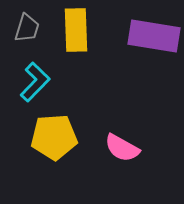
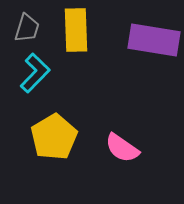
purple rectangle: moved 4 px down
cyan L-shape: moved 9 px up
yellow pentagon: rotated 27 degrees counterclockwise
pink semicircle: rotated 6 degrees clockwise
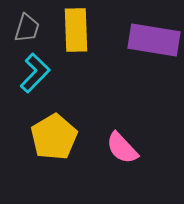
pink semicircle: rotated 12 degrees clockwise
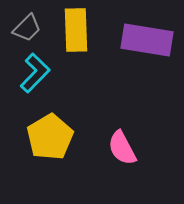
gray trapezoid: rotated 28 degrees clockwise
purple rectangle: moved 7 px left
yellow pentagon: moved 4 px left
pink semicircle: rotated 15 degrees clockwise
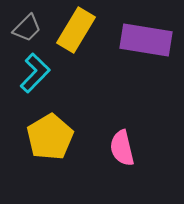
yellow rectangle: rotated 33 degrees clockwise
purple rectangle: moved 1 px left
pink semicircle: rotated 15 degrees clockwise
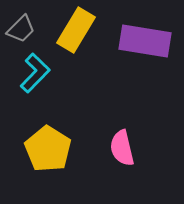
gray trapezoid: moved 6 px left, 1 px down
purple rectangle: moved 1 px left, 1 px down
yellow pentagon: moved 2 px left, 12 px down; rotated 9 degrees counterclockwise
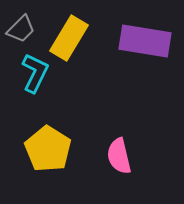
yellow rectangle: moved 7 px left, 8 px down
cyan L-shape: rotated 18 degrees counterclockwise
pink semicircle: moved 3 px left, 8 px down
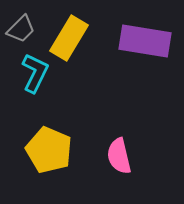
yellow pentagon: moved 1 px right, 1 px down; rotated 9 degrees counterclockwise
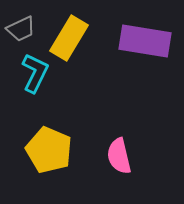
gray trapezoid: rotated 20 degrees clockwise
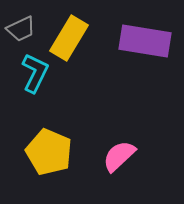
yellow pentagon: moved 2 px down
pink semicircle: rotated 60 degrees clockwise
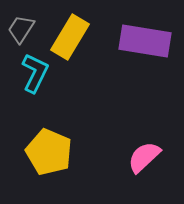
gray trapezoid: rotated 148 degrees clockwise
yellow rectangle: moved 1 px right, 1 px up
pink semicircle: moved 25 px right, 1 px down
